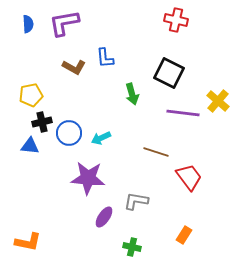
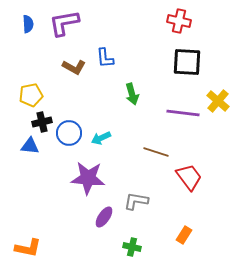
red cross: moved 3 px right, 1 px down
black square: moved 18 px right, 11 px up; rotated 24 degrees counterclockwise
orange L-shape: moved 6 px down
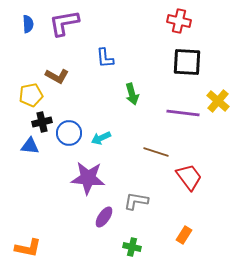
brown L-shape: moved 17 px left, 9 px down
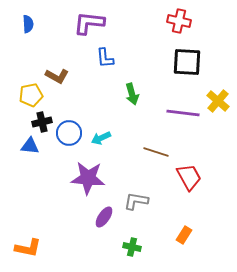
purple L-shape: moved 25 px right; rotated 16 degrees clockwise
red trapezoid: rotated 8 degrees clockwise
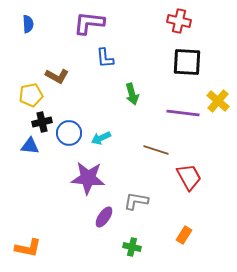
brown line: moved 2 px up
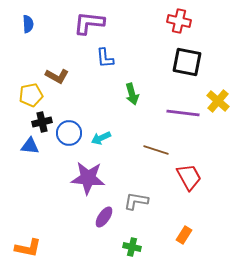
black square: rotated 8 degrees clockwise
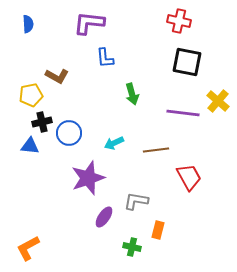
cyan arrow: moved 13 px right, 5 px down
brown line: rotated 25 degrees counterclockwise
purple star: rotated 24 degrees counterclockwise
orange rectangle: moved 26 px left, 5 px up; rotated 18 degrees counterclockwise
orange L-shape: rotated 140 degrees clockwise
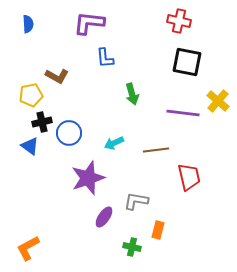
blue triangle: rotated 30 degrees clockwise
red trapezoid: rotated 16 degrees clockwise
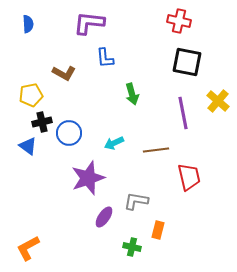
brown L-shape: moved 7 px right, 3 px up
purple line: rotated 72 degrees clockwise
blue triangle: moved 2 px left
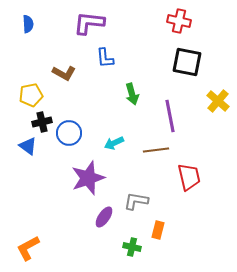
purple line: moved 13 px left, 3 px down
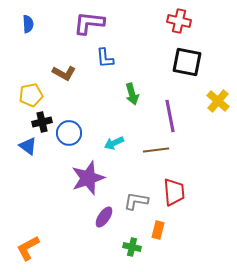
red trapezoid: moved 15 px left, 15 px down; rotated 8 degrees clockwise
